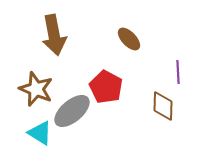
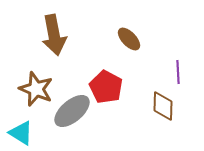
cyan triangle: moved 19 px left
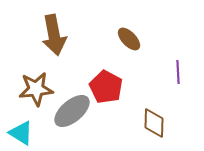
brown star: rotated 28 degrees counterclockwise
brown diamond: moved 9 px left, 17 px down
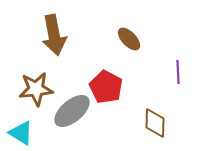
brown diamond: moved 1 px right
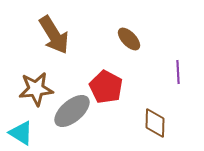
brown arrow: rotated 21 degrees counterclockwise
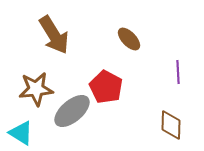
brown diamond: moved 16 px right, 2 px down
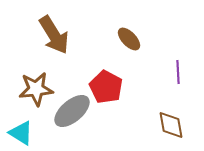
brown diamond: rotated 12 degrees counterclockwise
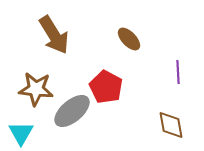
brown star: rotated 12 degrees clockwise
cyan triangle: rotated 28 degrees clockwise
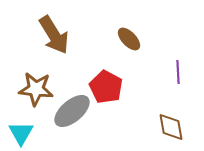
brown diamond: moved 2 px down
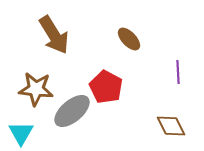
brown diamond: moved 1 px up; rotated 16 degrees counterclockwise
